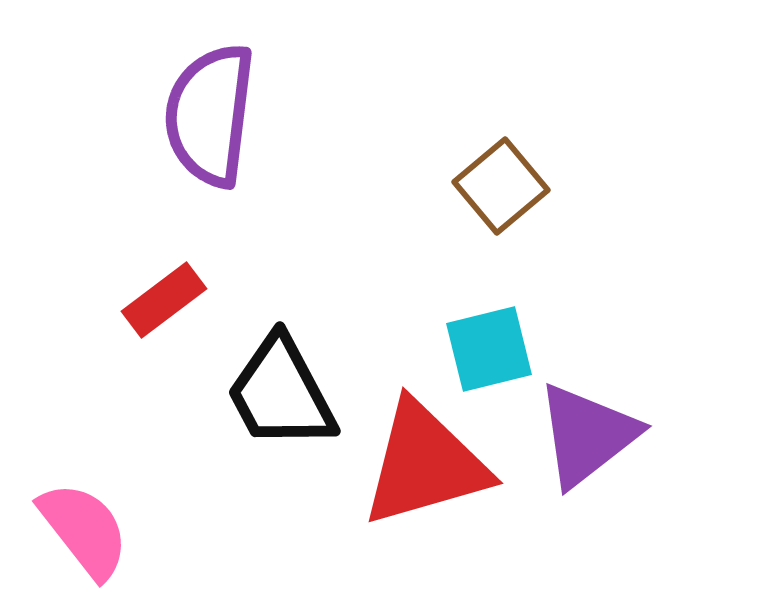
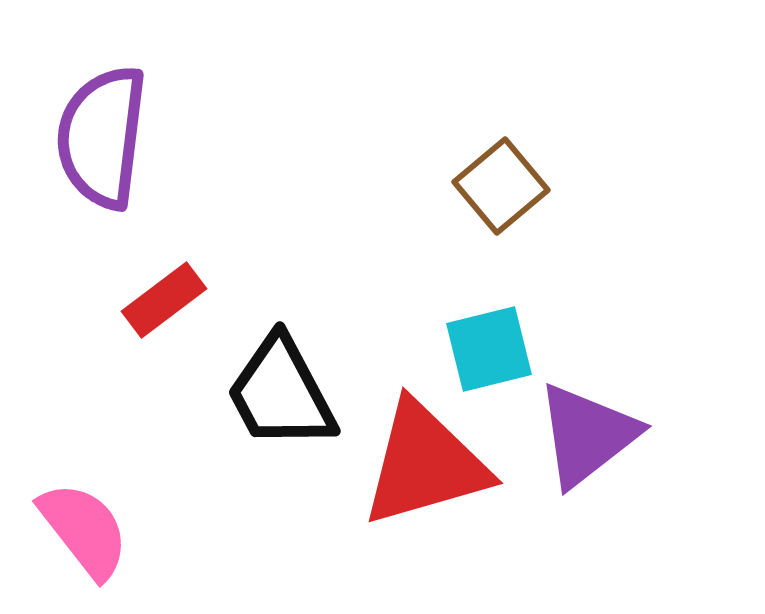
purple semicircle: moved 108 px left, 22 px down
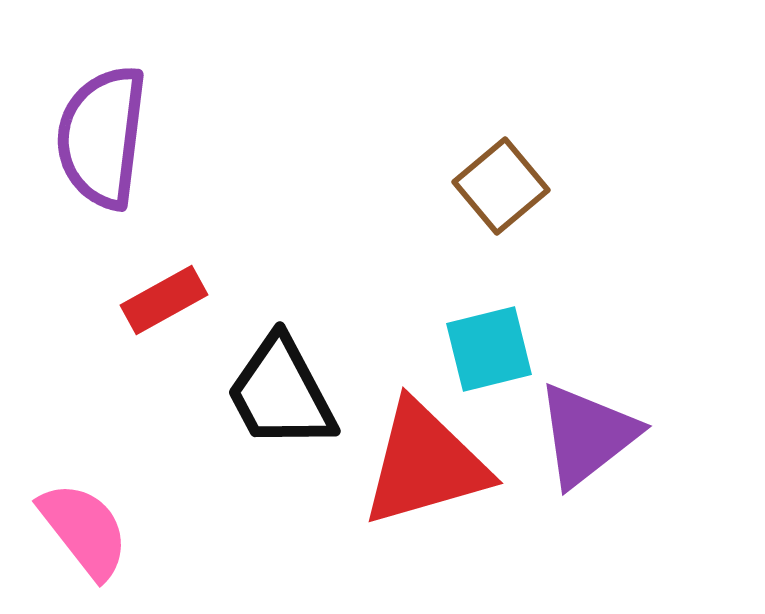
red rectangle: rotated 8 degrees clockwise
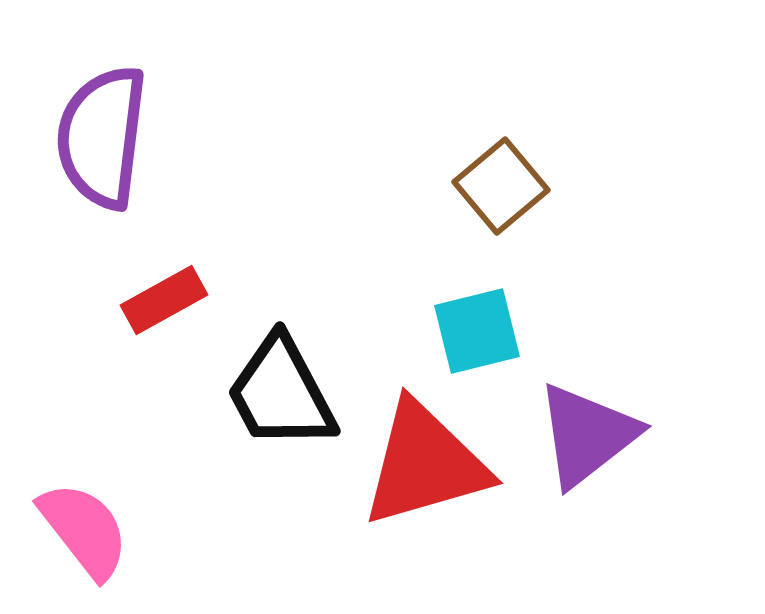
cyan square: moved 12 px left, 18 px up
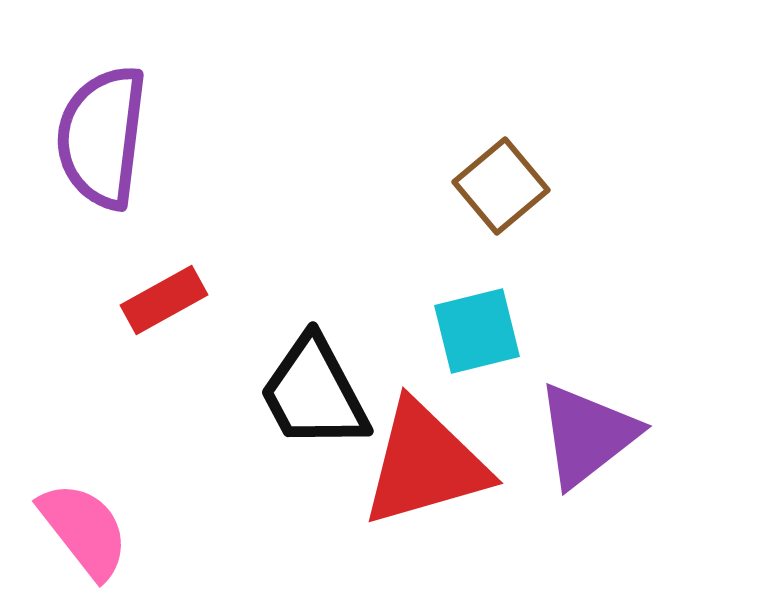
black trapezoid: moved 33 px right
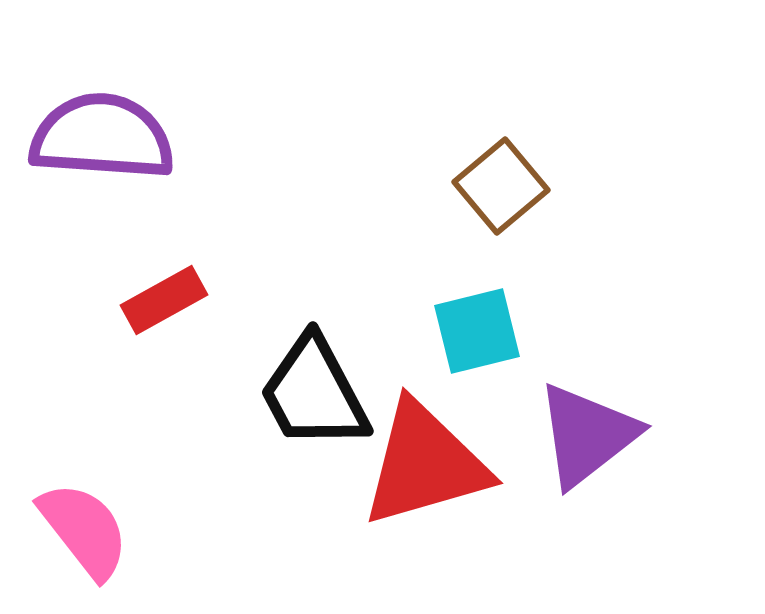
purple semicircle: rotated 87 degrees clockwise
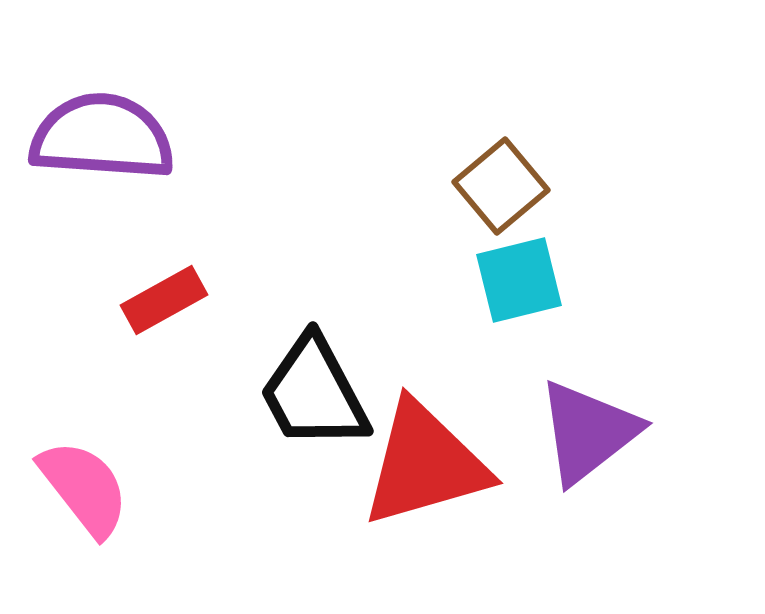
cyan square: moved 42 px right, 51 px up
purple triangle: moved 1 px right, 3 px up
pink semicircle: moved 42 px up
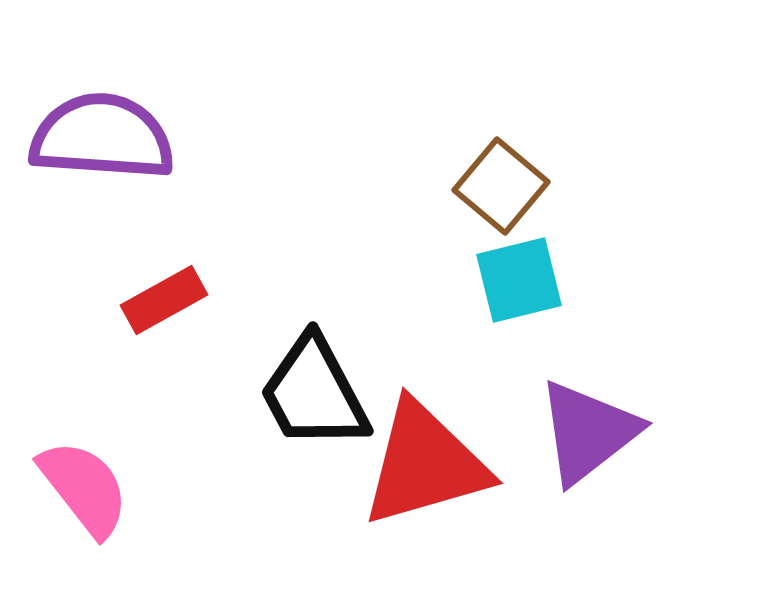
brown square: rotated 10 degrees counterclockwise
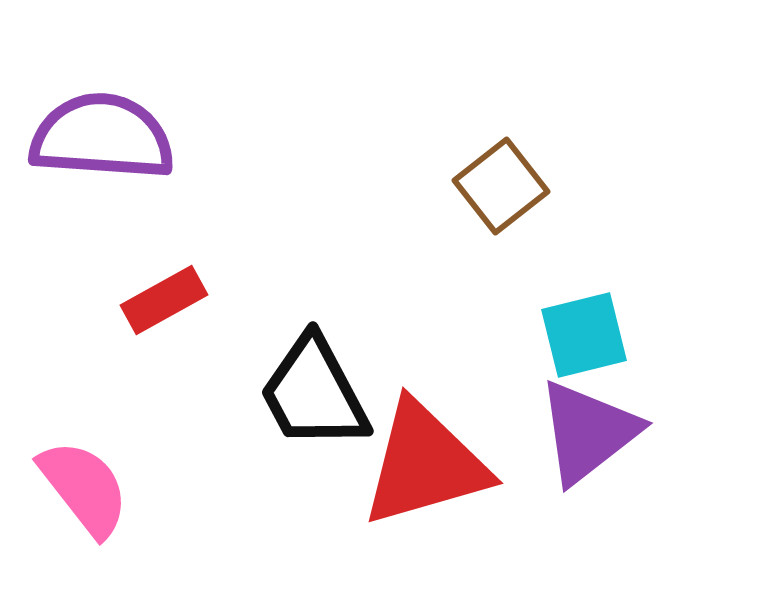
brown square: rotated 12 degrees clockwise
cyan square: moved 65 px right, 55 px down
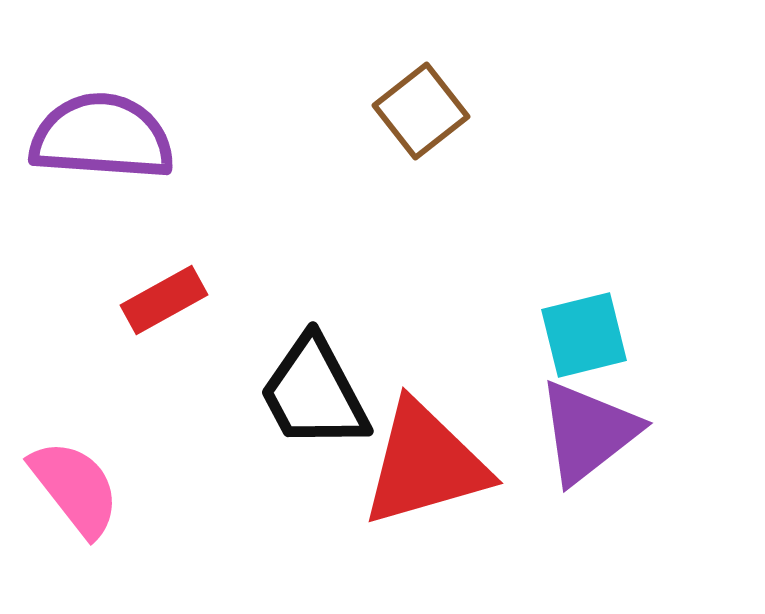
brown square: moved 80 px left, 75 px up
pink semicircle: moved 9 px left
